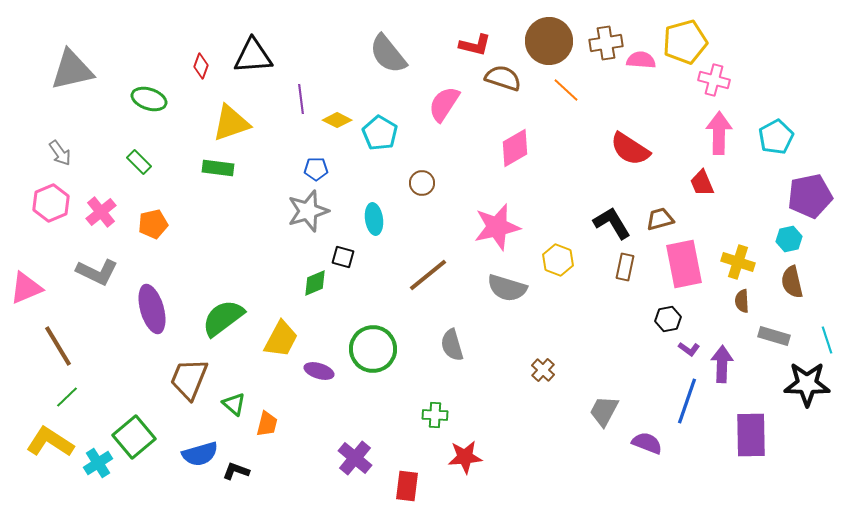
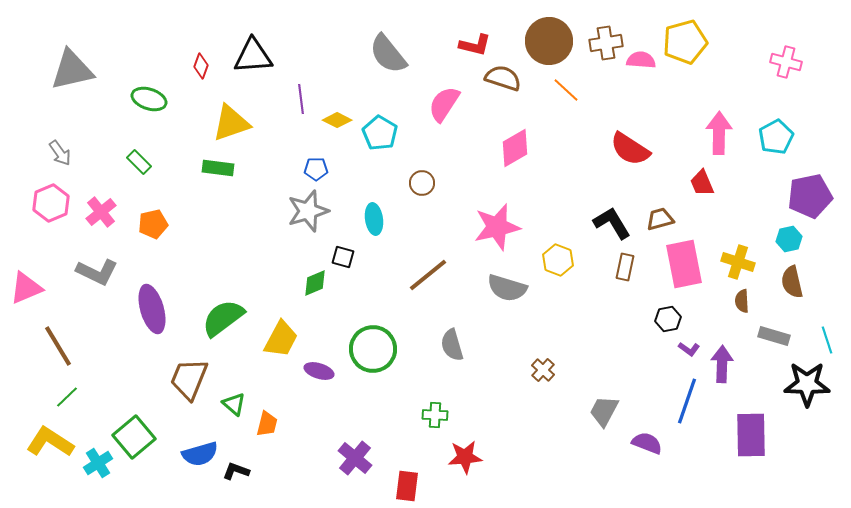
pink cross at (714, 80): moved 72 px right, 18 px up
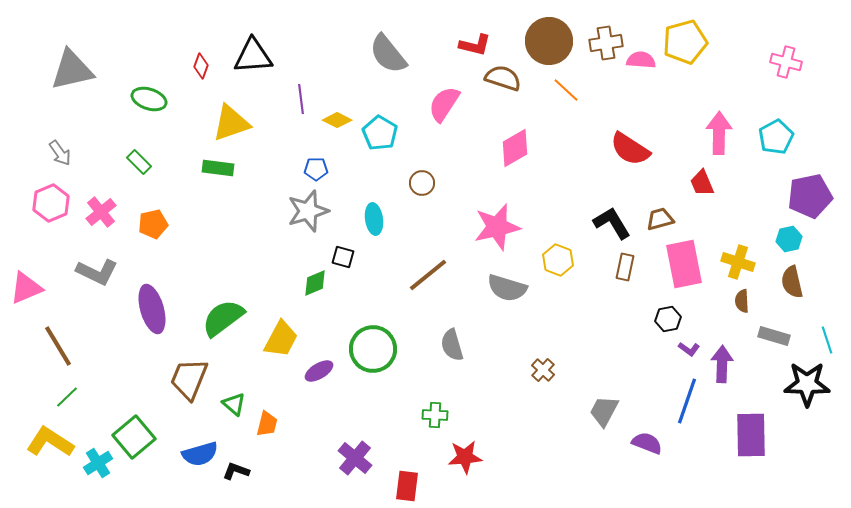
purple ellipse at (319, 371): rotated 48 degrees counterclockwise
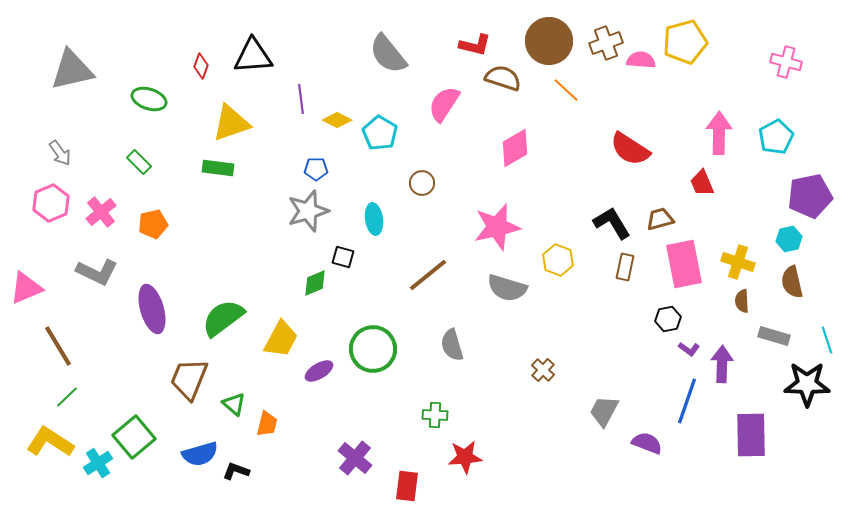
brown cross at (606, 43): rotated 12 degrees counterclockwise
